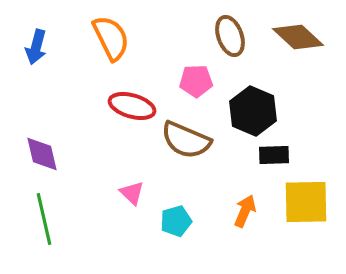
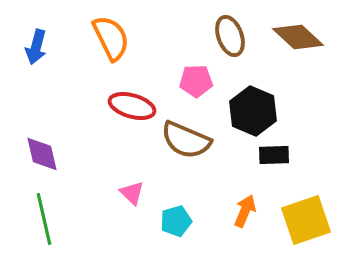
yellow square: moved 18 px down; rotated 18 degrees counterclockwise
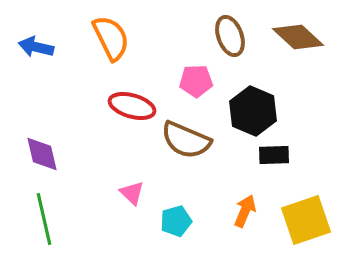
blue arrow: rotated 88 degrees clockwise
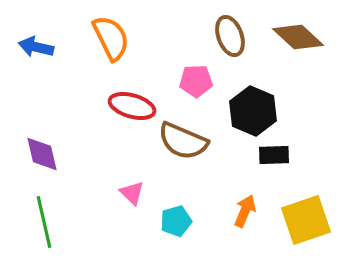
brown semicircle: moved 3 px left, 1 px down
green line: moved 3 px down
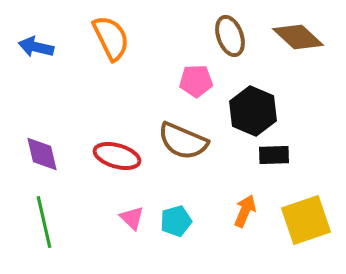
red ellipse: moved 15 px left, 50 px down
pink triangle: moved 25 px down
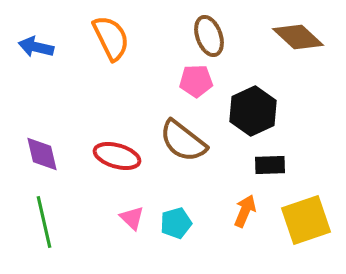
brown ellipse: moved 21 px left
black hexagon: rotated 12 degrees clockwise
brown semicircle: rotated 15 degrees clockwise
black rectangle: moved 4 px left, 10 px down
cyan pentagon: moved 2 px down
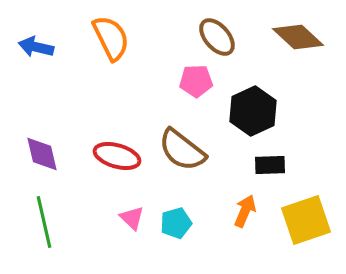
brown ellipse: moved 8 px right, 1 px down; rotated 21 degrees counterclockwise
brown semicircle: moved 1 px left, 9 px down
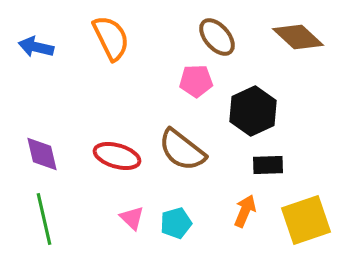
black rectangle: moved 2 px left
green line: moved 3 px up
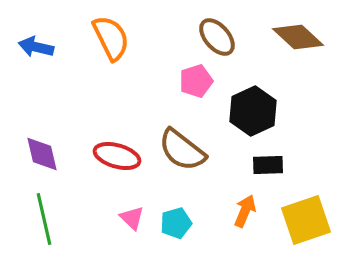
pink pentagon: rotated 16 degrees counterclockwise
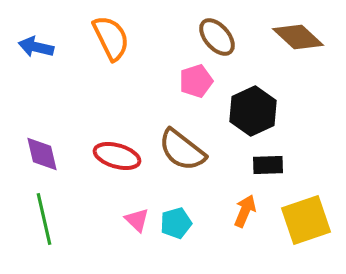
pink triangle: moved 5 px right, 2 px down
